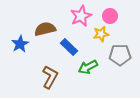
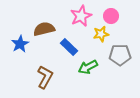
pink circle: moved 1 px right
brown semicircle: moved 1 px left
brown L-shape: moved 5 px left
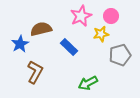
brown semicircle: moved 3 px left
gray pentagon: rotated 15 degrees counterclockwise
green arrow: moved 16 px down
brown L-shape: moved 10 px left, 5 px up
